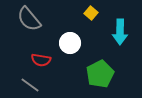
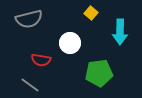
gray semicircle: rotated 64 degrees counterclockwise
green pentagon: moved 1 px left, 1 px up; rotated 20 degrees clockwise
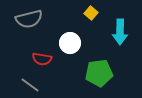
red semicircle: moved 1 px right, 1 px up
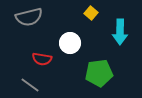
gray semicircle: moved 2 px up
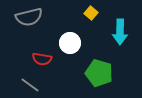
green pentagon: rotated 24 degrees clockwise
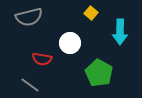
green pentagon: rotated 12 degrees clockwise
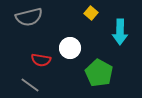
white circle: moved 5 px down
red semicircle: moved 1 px left, 1 px down
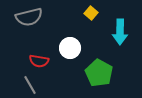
red semicircle: moved 2 px left, 1 px down
gray line: rotated 24 degrees clockwise
